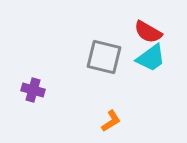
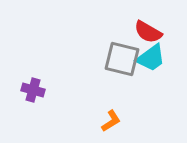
gray square: moved 18 px right, 2 px down
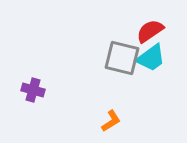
red semicircle: moved 2 px right, 1 px up; rotated 116 degrees clockwise
gray square: moved 1 px up
